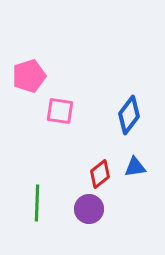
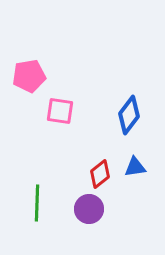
pink pentagon: rotated 8 degrees clockwise
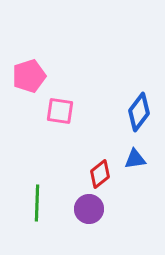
pink pentagon: rotated 8 degrees counterclockwise
blue diamond: moved 10 px right, 3 px up
blue triangle: moved 8 px up
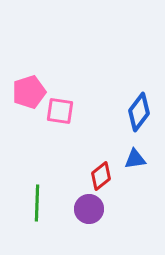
pink pentagon: moved 16 px down
red diamond: moved 1 px right, 2 px down
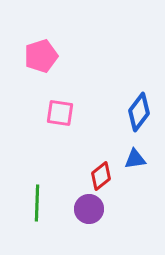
pink pentagon: moved 12 px right, 36 px up
pink square: moved 2 px down
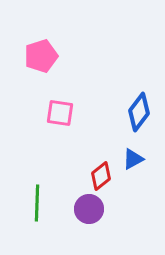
blue triangle: moved 2 px left; rotated 20 degrees counterclockwise
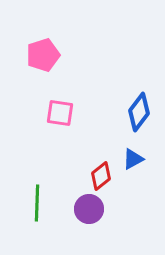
pink pentagon: moved 2 px right, 1 px up
